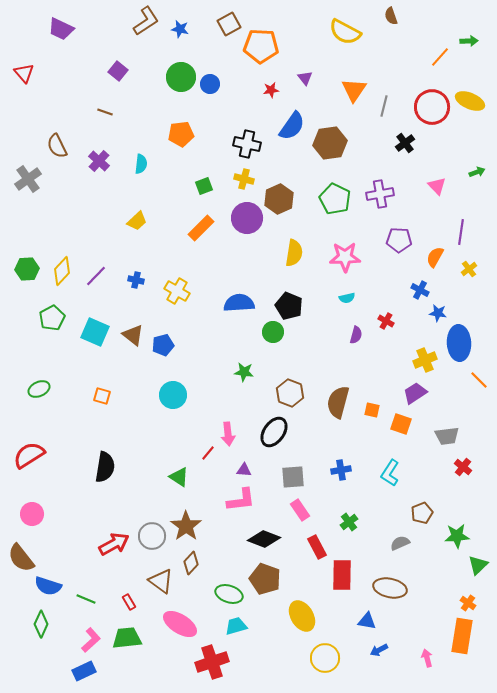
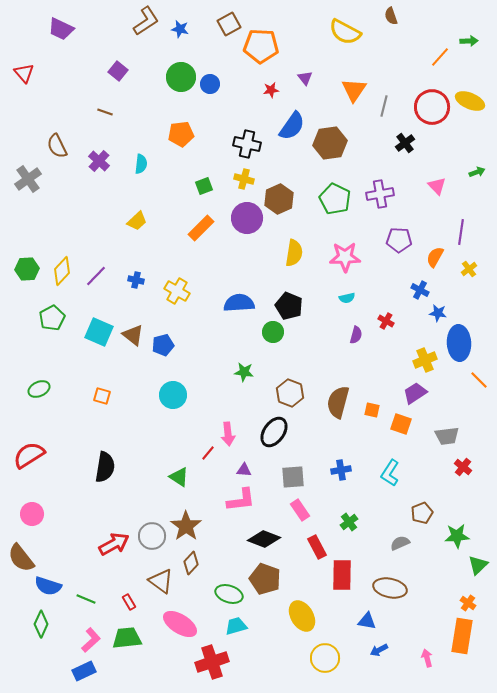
cyan square at (95, 332): moved 4 px right
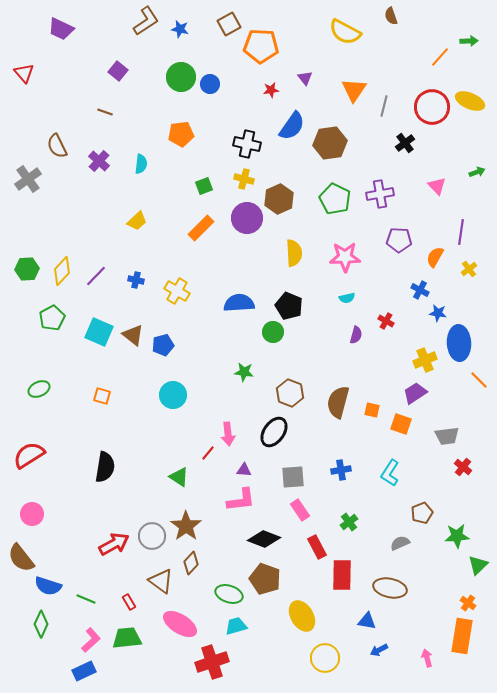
yellow semicircle at (294, 253): rotated 12 degrees counterclockwise
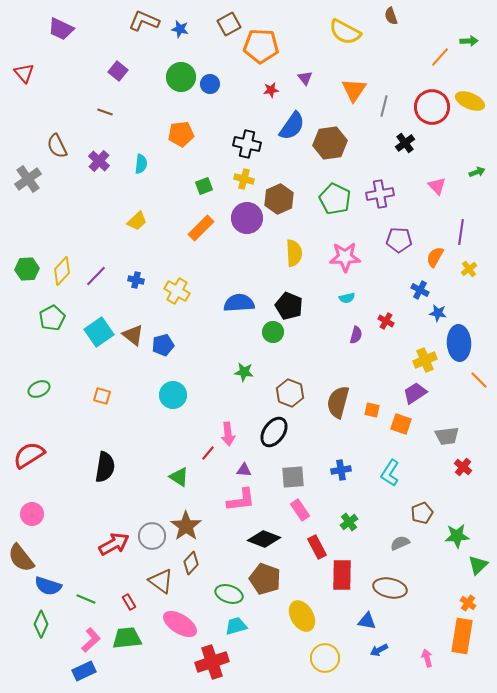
brown L-shape at (146, 21): moved 2 px left; rotated 124 degrees counterclockwise
cyan square at (99, 332): rotated 32 degrees clockwise
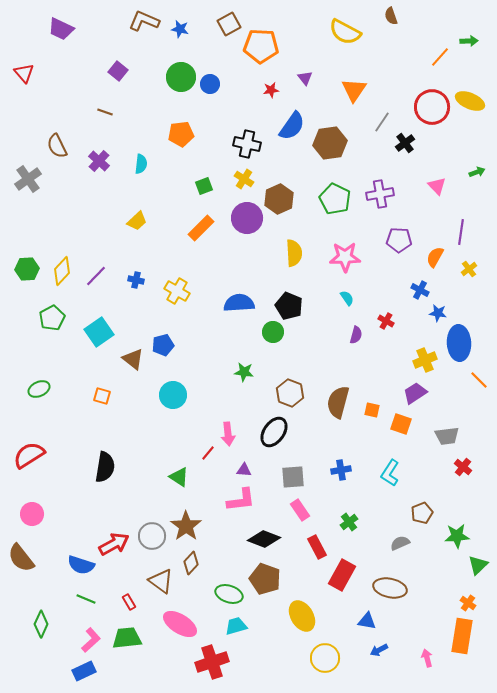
gray line at (384, 106): moved 2 px left, 16 px down; rotated 20 degrees clockwise
yellow cross at (244, 179): rotated 18 degrees clockwise
cyan semicircle at (347, 298): rotated 112 degrees counterclockwise
brown triangle at (133, 335): moved 24 px down
red rectangle at (342, 575): rotated 28 degrees clockwise
blue semicircle at (48, 586): moved 33 px right, 21 px up
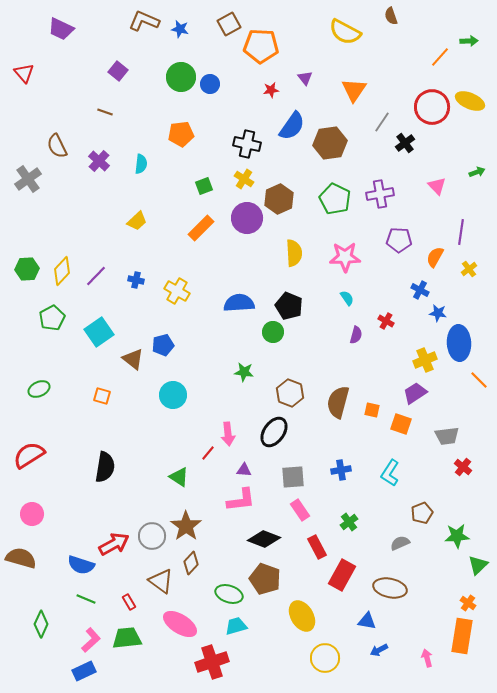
brown semicircle at (21, 558): rotated 144 degrees clockwise
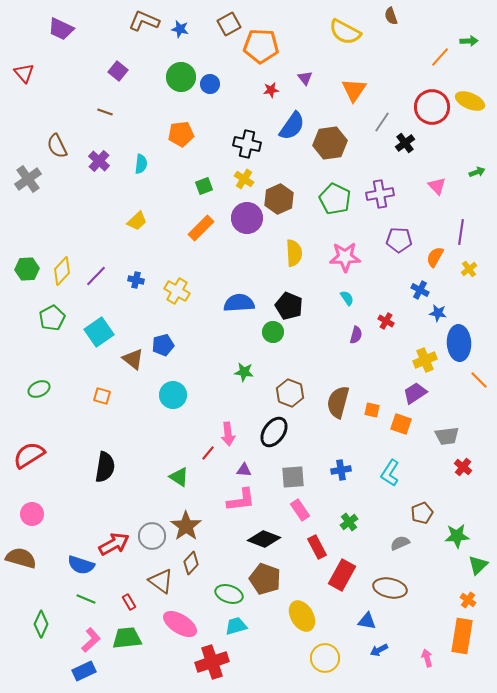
orange cross at (468, 603): moved 3 px up
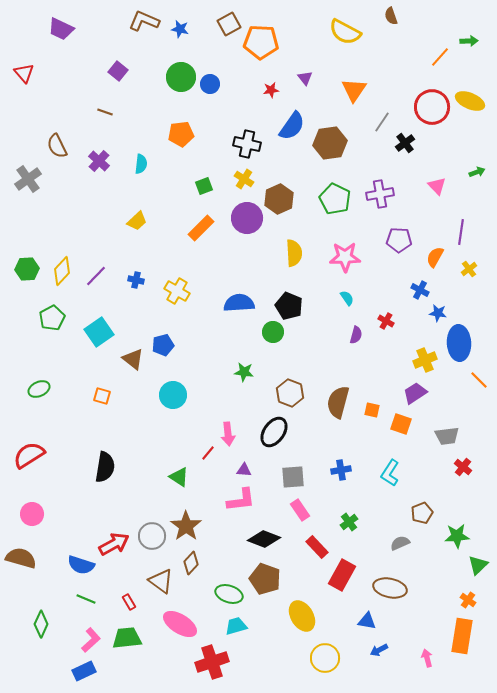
orange pentagon at (261, 46): moved 4 px up
red rectangle at (317, 547): rotated 15 degrees counterclockwise
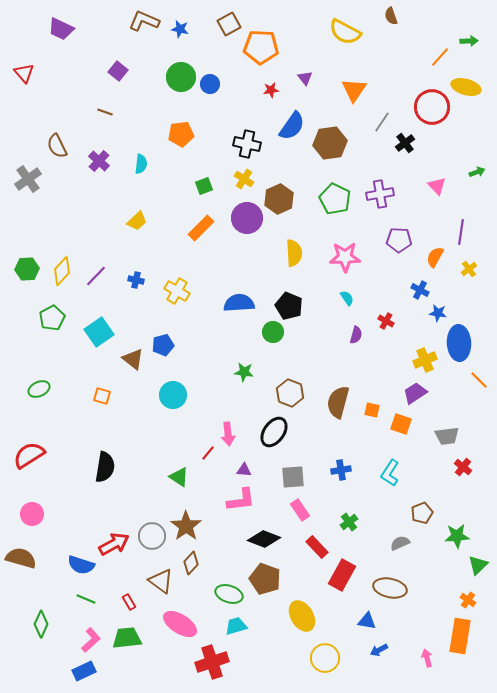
orange pentagon at (261, 42): moved 5 px down
yellow ellipse at (470, 101): moved 4 px left, 14 px up; rotated 8 degrees counterclockwise
orange rectangle at (462, 636): moved 2 px left
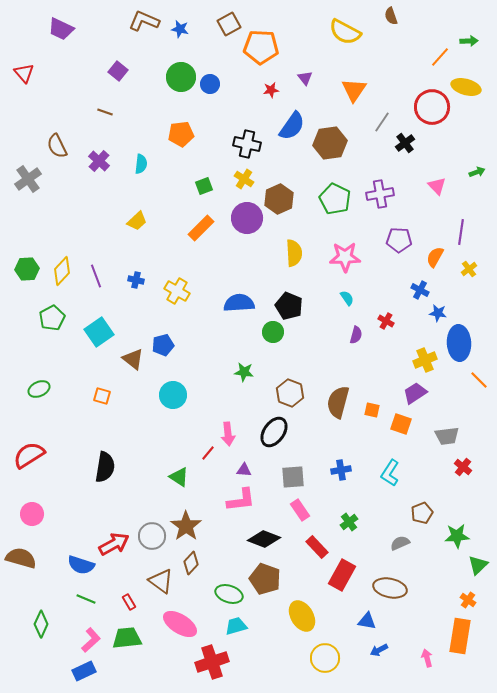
purple line at (96, 276): rotated 65 degrees counterclockwise
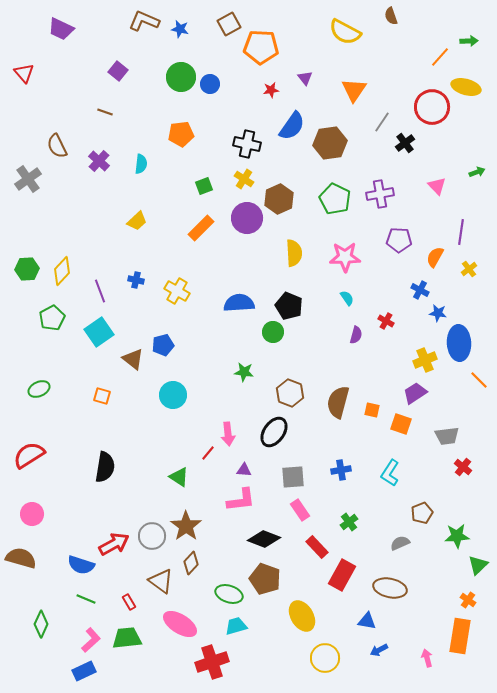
purple line at (96, 276): moved 4 px right, 15 px down
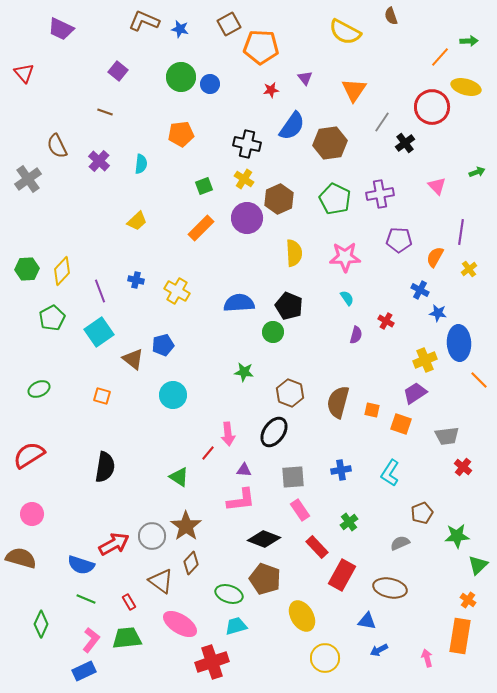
pink L-shape at (91, 640): rotated 10 degrees counterclockwise
